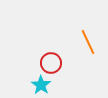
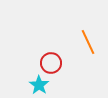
cyan star: moved 2 px left
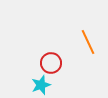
cyan star: moved 2 px right; rotated 18 degrees clockwise
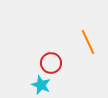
cyan star: rotated 30 degrees counterclockwise
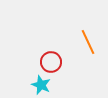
red circle: moved 1 px up
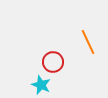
red circle: moved 2 px right
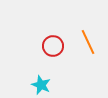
red circle: moved 16 px up
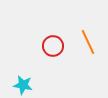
cyan star: moved 18 px left; rotated 12 degrees counterclockwise
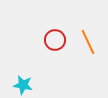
red circle: moved 2 px right, 6 px up
